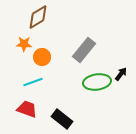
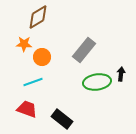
black arrow: rotated 32 degrees counterclockwise
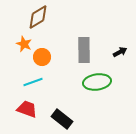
orange star: rotated 21 degrees clockwise
gray rectangle: rotated 40 degrees counterclockwise
black arrow: moved 1 px left, 22 px up; rotated 56 degrees clockwise
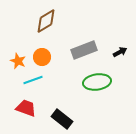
brown diamond: moved 8 px right, 4 px down
orange star: moved 6 px left, 17 px down
gray rectangle: rotated 70 degrees clockwise
cyan line: moved 2 px up
red trapezoid: moved 1 px left, 1 px up
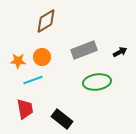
orange star: rotated 21 degrees counterclockwise
red trapezoid: moved 1 px left, 1 px down; rotated 60 degrees clockwise
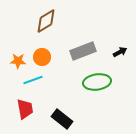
gray rectangle: moved 1 px left, 1 px down
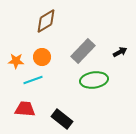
gray rectangle: rotated 25 degrees counterclockwise
orange star: moved 2 px left
green ellipse: moved 3 px left, 2 px up
red trapezoid: rotated 75 degrees counterclockwise
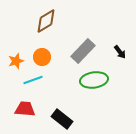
black arrow: rotated 80 degrees clockwise
orange star: rotated 21 degrees counterclockwise
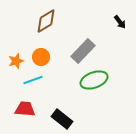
black arrow: moved 30 px up
orange circle: moved 1 px left
green ellipse: rotated 12 degrees counterclockwise
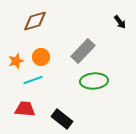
brown diamond: moved 11 px left; rotated 15 degrees clockwise
green ellipse: moved 1 px down; rotated 16 degrees clockwise
